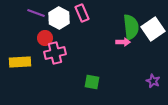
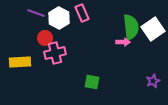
purple star: rotated 24 degrees clockwise
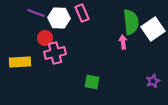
white hexagon: rotated 25 degrees counterclockwise
green semicircle: moved 5 px up
pink arrow: rotated 96 degrees counterclockwise
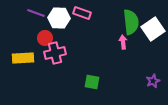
pink rectangle: rotated 48 degrees counterclockwise
yellow rectangle: moved 3 px right, 4 px up
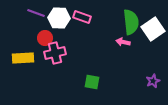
pink rectangle: moved 4 px down
pink arrow: rotated 72 degrees counterclockwise
